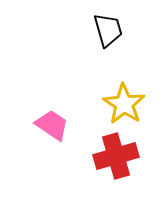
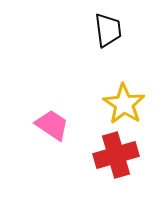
black trapezoid: rotated 9 degrees clockwise
red cross: moved 1 px up
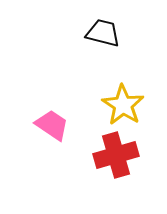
black trapezoid: moved 5 px left, 3 px down; rotated 69 degrees counterclockwise
yellow star: moved 1 px left, 1 px down
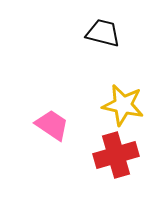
yellow star: rotated 21 degrees counterclockwise
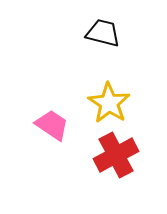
yellow star: moved 14 px left, 2 px up; rotated 21 degrees clockwise
red cross: rotated 12 degrees counterclockwise
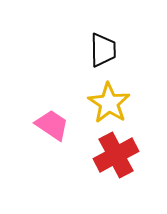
black trapezoid: moved 17 px down; rotated 75 degrees clockwise
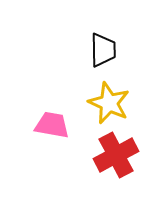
yellow star: rotated 9 degrees counterclockwise
pink trapezoid: rotated 24 degrees counterclockwise
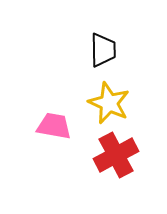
pink trapezoid: moved 2 px right, 1 px down
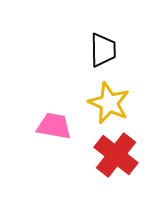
red cross: rotated 24 degrees counterclockwise
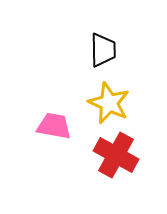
red cross: rotated 9 degrees counterclockwise
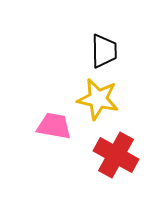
black trapezoid: moved 1 px right, 1 px down
yellow star: moved 11 px left, 4 px up; rotated 12 degrees counterclockwise
